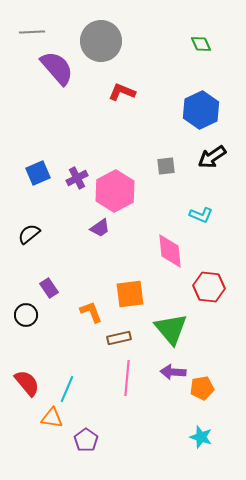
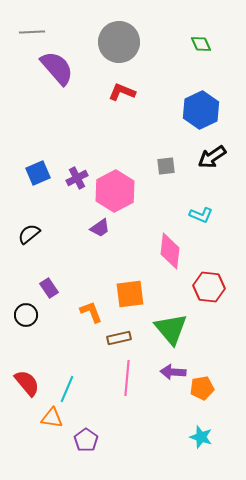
gray circle: moved 18 px right, 1 px down
pink diamond: rotated 12 degrees clockwise
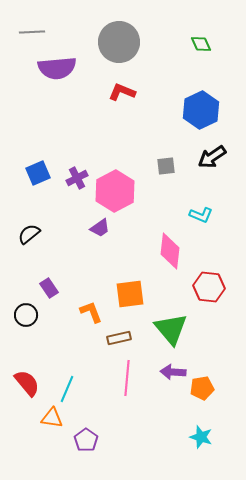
purple semicircle: rotated 126 degrees clockwise
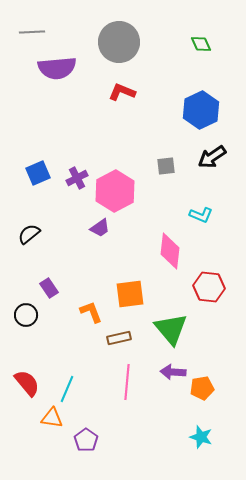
pink line: moved 4 px down
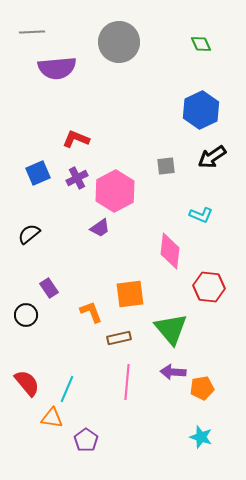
red L-shape: moved 46 px left, 47 px down
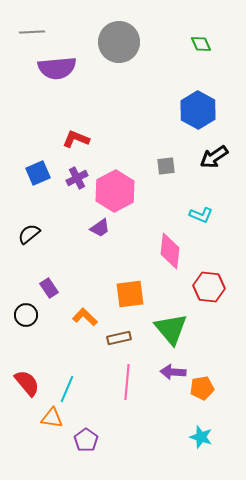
blue hexagon: moved 3 px left; rotated 6 degrees counterclockwise
black arrow: moved 2 px right
orange L-shape: moved 6 px left, 5 px down; rotated 25 degrees counterclockwise
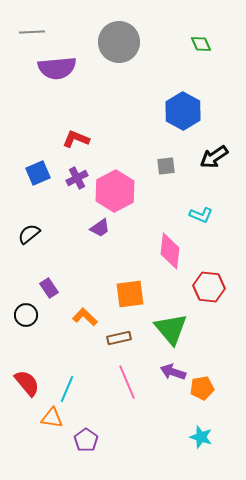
blue hexagon: moved 15 px left, 1 px down
purple arrow: rotated 15 degrees clockwise
pink line: rotated 28 degrees counterclockwise
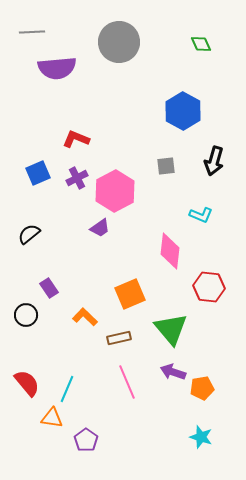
black arrow: moved 4 px down; rotated 40 degrees counterclockwise
orange square: rotated 16 degrees counterclockwise
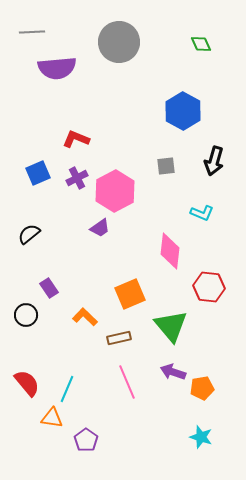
cyan L-shape: moved 1 px right, 2 px up
green triangle: moved 3 px up
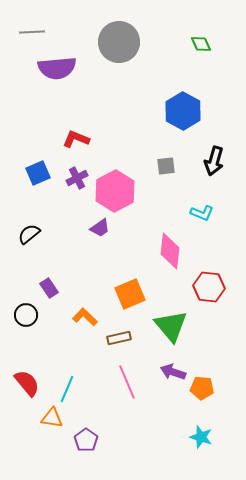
orange pentagon: rotated 15 degrees clockwise
